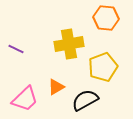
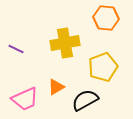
yellow cross: moved 4 px left, 1 px up
pink trapezoid: rotated 20 degrees clockwise
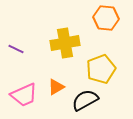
yellow pentagon: moved 2 px left, 2 px down
pink trapezoid: moved 1 px left, 4 px up
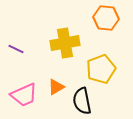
black semicircle: moved 3 px left, 1 px down; rotated 72 degrees counterclockwise
